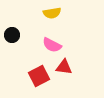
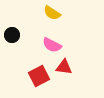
yellow semicircle: rotated 42 degrees clockwise
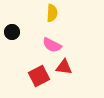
yellow semicircle: rotated 120 degrees counterclockwise
black circle: moved 3 px up
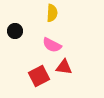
black circle: moved 3 px right, 1 px up
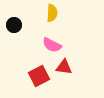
black circle: moved 1 px left, 6 px up
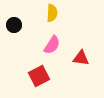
pink semicircle: rotated 84 degrees counterclockwise
red triangle: moved 17 px right, 9 px up
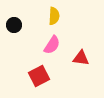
yellow semicircle: moved 2 px right, 3 px down
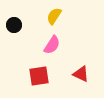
yellow semicircle: rotated 150 degrees counterclockwise
red triangle: moved 16 px down; rotated 18 degrees clockwise
red square: rotated 20 degrees clockwise
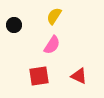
red triangle: moved 2 px left, 2 px down
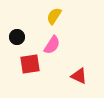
black circle: moved 3 px right, 12 px down
red square: moved 9 px left, 12 px up
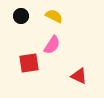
yellow semicircle: rotated 84 degrees clockwise
black circle: moved 4 px right, 21 px up
red square: moved 1 px left, 1 px up
